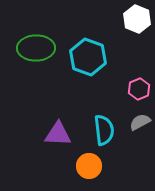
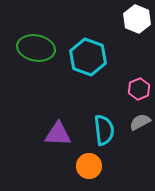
green ellipse: rotated 12 degrees clockwise
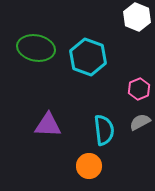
white hexagon: moved 2 px up
purple triangle: moved 10 px left, 9 px up
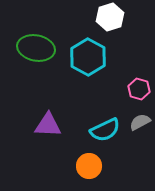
white hexagon: moved 27 px left; rotated 20 degrees clockwise
cyan hexagon: rotated 9 degrees clockwise
pink hexagon: rotated 20 degrees counterclockwise
cyan semicircle: moved 1 px right; rotated 72 degrees clockwise
